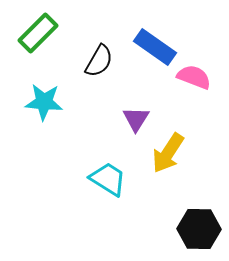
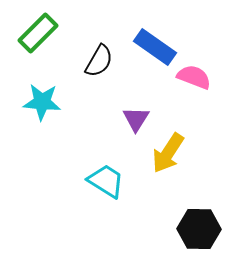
cyan star: moved 2 px left
cyan trapezoid: moved 2 px left, 2 px down
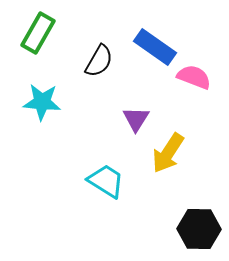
green rectangle: rotated 15 degrees counterclockwise
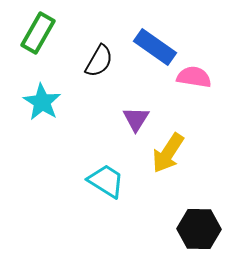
pink semicircle: rotated 12 degrees counterclockwise
cyan star: rotated 27 degrees clockwise
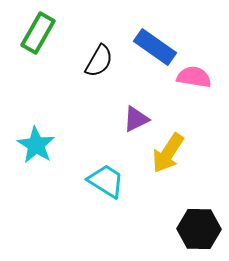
cyan star: moved 6 px left, 43 px down
purple triangle: rotated 32 degrees clockwise
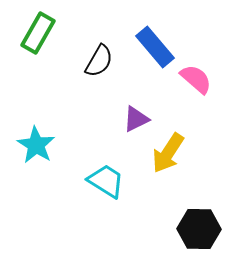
blue rectangle: rotated 15 degrees clockwise
pink semicircle: moved 2 px right, 2 px down; rotated 32 degrees clockwise
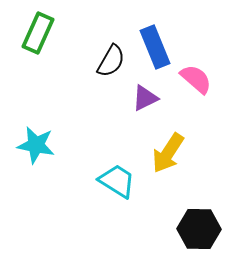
green rectangle: rotated 6 degrees counterclockwise
blue rectangle: rotated 18 degrees clockwise
black semicircle: moved 12 px right
purple triangle: moved 9 px right, 21 px up
cyan star: rotated 21 degrees counterclockwise
cyan trapezoid: moved 11 px right
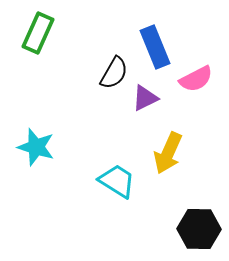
black semicircle: moved 3 px right, 12 px down
pink semicircle: rotated 112 degrees clockwise
cyan star: moved 2 px down; rotated 6 degrees clockwise
yellow arrow: rotated 9 degrees counterclockwise
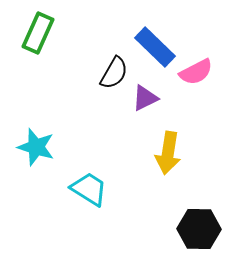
blue rectangle: rotated 24 degrees counterclockwise
pink semicircle: moved 7 px up
yellow arrow: rotated 15 degrees counterclockwise
cyan trapezoid: moved 28 px left, 8 px down
